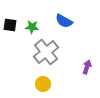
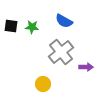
black square: moved 1 px right, 1 px down
gray cross: moved 15 px right
purple arrow: moved 1 px left; rotated 72 degrees clockwise
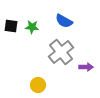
yellow circle: moved 5 px left, 1 px down
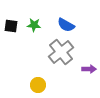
blue semicircle: moved 2 px right, 4 px down
green star: moved 2 px right, 2 px up
purple arrow: moved 3 px right, 2 px down
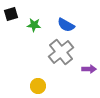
black square: moved 12 px up; rotated 24 degrees counterclockwise
yellow circle: moved 1 px down
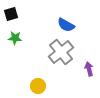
green star: moved 19 px left, 13 px down
purple arrow: rotated 104 degrees counterclockwise
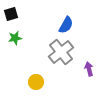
blue semicircle: rotated 90 degrees counterclockwise
green star: rotated 16 degrees counterclockwise
yellow circle: moved 2 px left, 4 px up
